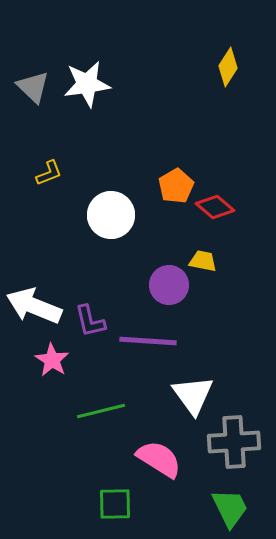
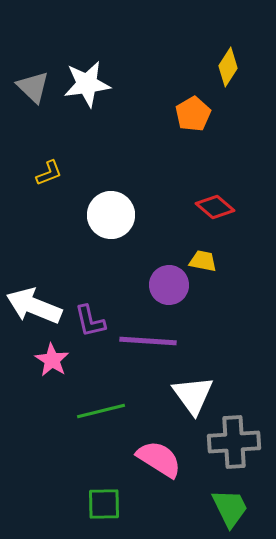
orange pentagon: moved 17 px right, 72 px up
green square: moved 11 px left
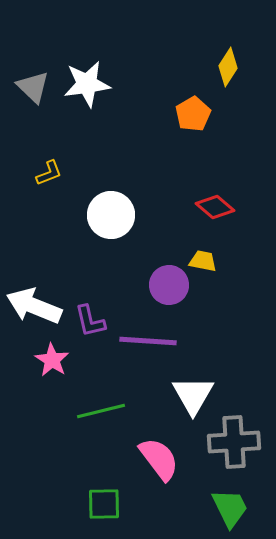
white triangle: rotated 6 degrees clockwise
pink semicircle: rotated 21 degrees clockwise
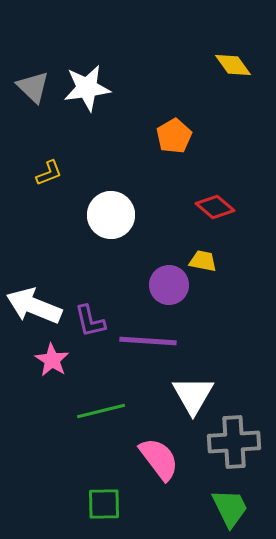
yellow diamond: moved 5 px right, 2 px up; rotated 69 degrees counterclockwise
white star: moved 4 px down
orange pentagon: moved 19 px left, 22 px down
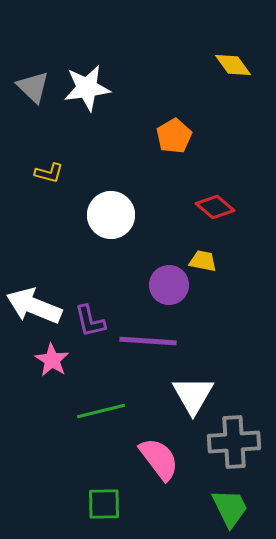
yellow L-shape: rotated 36 degrees clockwise
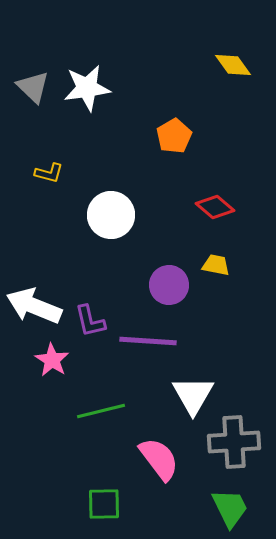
yellow trapezoid: moved 13 px right, 4 px down
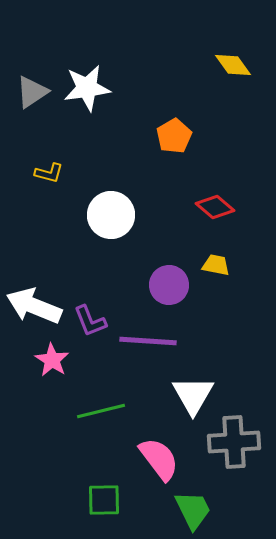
gray triangle: moved 1 px left, 5 px down; rotated 42 degrees clockwise
purple L-shape: rotated 9 degrees counterclockwise
green square: moved 4 px up
green trapezoid: moved 37 px left, 2 px down
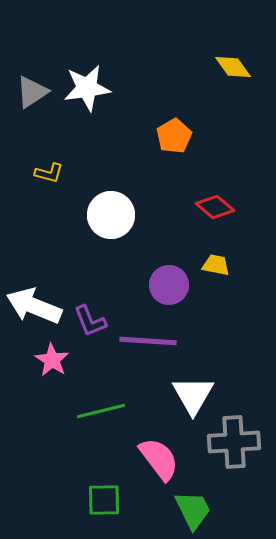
yellow diamond: moved 2 px down
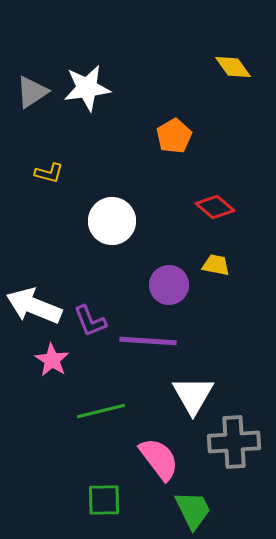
white circle: moved 1 px right, 6 px down
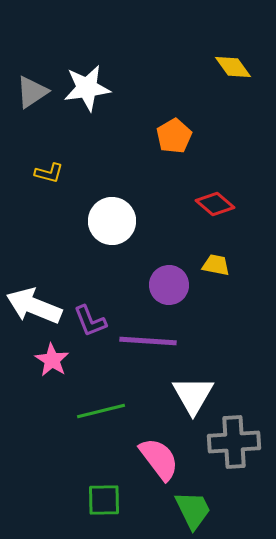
red diamond: moved 3 px up
